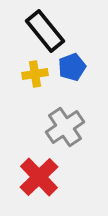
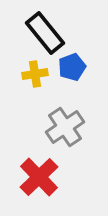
black rectangle: moved 2 px down
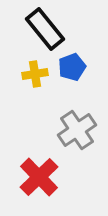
black rectangle: moved 4 px up
gray cross: moved 12 px right, 3 px down
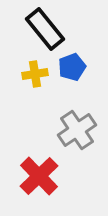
red cross: moved 1 px up
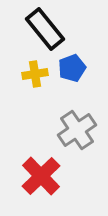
blue pentagon: moved 1 px down
red cross: moved 2 px right
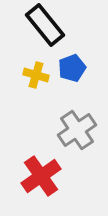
black rectangle: moved 4 px up
yellow cross: moved 1 px right, 1 px down; rotated 25 degrees clockwise
red cross: rotated 9 degrees clockwise
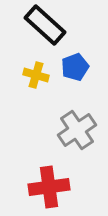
black rectangle: rotated 9 degrees counterclockwise
blue pentagon: moved 3 px right, 1 px up
red cross: moved 8 px right, 11 px down; rotated 27 degrees clockwise
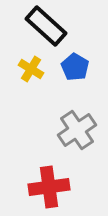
black rectangle: moved 1 px right, 1 px down
blue pentagon: rotated 20 degrees counterclockwise
yellow cross: moved 5 px left, 6 px up; rotated 15 degrees clockwise
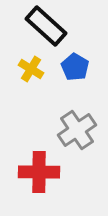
red cross: moved 10 px left, 15 px up; rotated 9 degrees clockwise
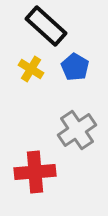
red cross: moved 4 px left; rotated 6 degrees counterclockwise
